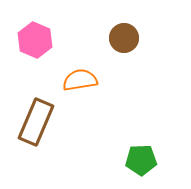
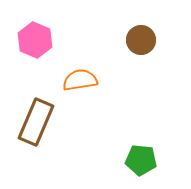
brown circle: moved 17 px right, 2 px down
green pentagon: rotated 8 degrees clockwise
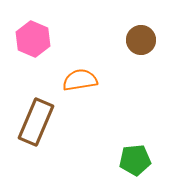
pink hexagon: moved 2 px left, 1 px up
green pentagon: moved 6 px left; rotated 12 degrees counterclockwise
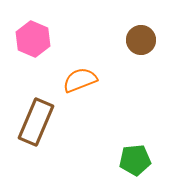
orange semicircle: rotated 12 degrees counterclockwise
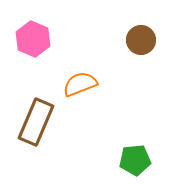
orange semicircle: moved 4 px down
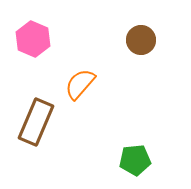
orange semicircle: rotated 28 degrees counterclockwise
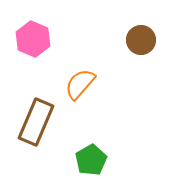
green pentagon: moved 44 px left; rotated 24 degrees counterclockwise
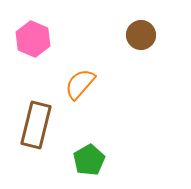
brown circle: moved 5 px up
brown rectangle: moved 3 px down; rotated 9 degrees counterclockwise
green pentagon: moved 2 px left
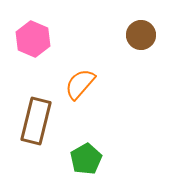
brown rectangle: moved 4 px up
green pentagon: moved 3 px left, 1 px up
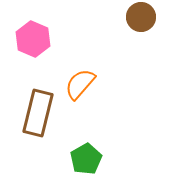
brown circle: moved 18 px up
brown rectangle: moved 2 px right, 8 px up
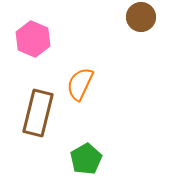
orange semicircle: rotated 16 degrees counterclockwise
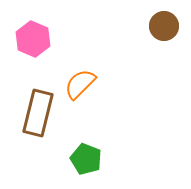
brown circle: moved 23 px right, 9 px down
orange semicircle: rotated 20 degrees clockwise
green pentagon: rotated 20 degrees counterclockwise
